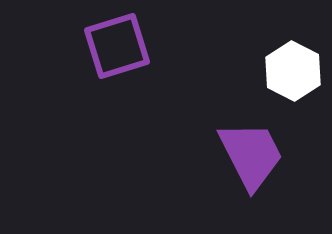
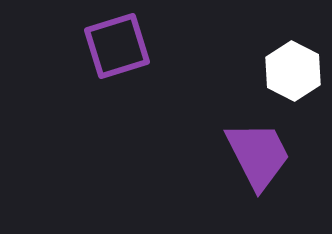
purple trapezoid: moved 7 px right
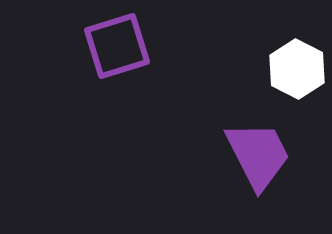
white hexagon: moved 4 px right, 2 px up
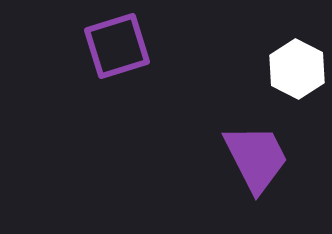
purple trapezoid: moved 2 px left, 3 px down
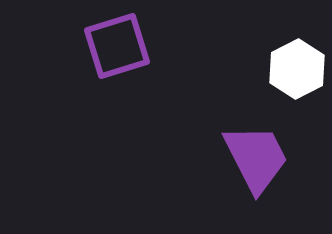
white hexagon: rotated 6 degrees clockwise
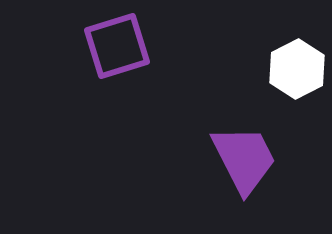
purple trapezoid: moved 12 px left, 1 px down
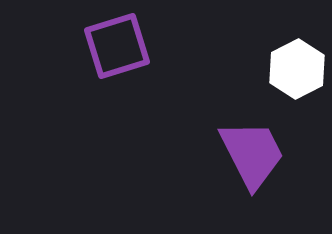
purple trapezoid: moved 8 px right, 5 px up
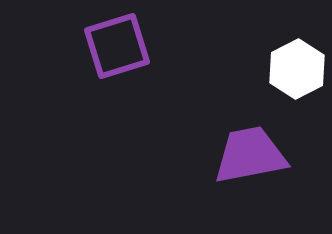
purple trapezoid: moved 2 px left, 1 px down; rotated 74 degrees counterclockwise
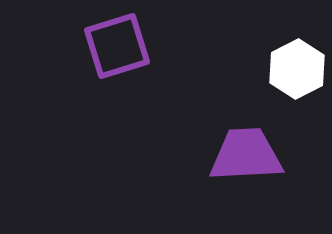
purple trapezoid: moved 4 px left; rotated 8 degrees clockwise
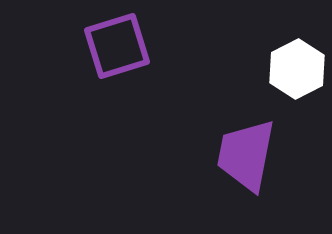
purple trapezoid: rotated 76 degrees counterclockwise
